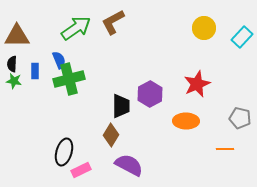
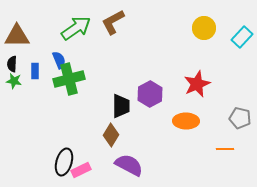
black ellipse: moved 10 px down
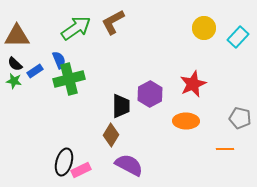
cyan rectangle: moved 4 px left
black semicircle: moved 3 px right; rotated 49 degrees counterclockwise
blue rectangle: rotated 56 degrees clockwise
red star: moved 4 px left
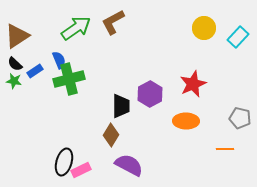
brown triangle: rotated 32 degrees counterclockwise
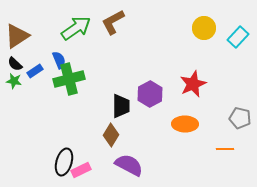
orange ellipse: moved 1 px left, 3 px down
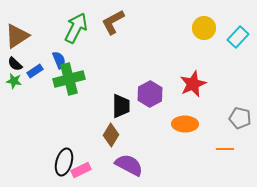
green arrow: rotated 28 degrees counterclockwise
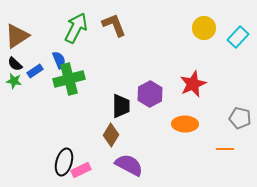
brown L-shape: moved 1 px right, 3 px down; rotated 96 degrees clockwise
